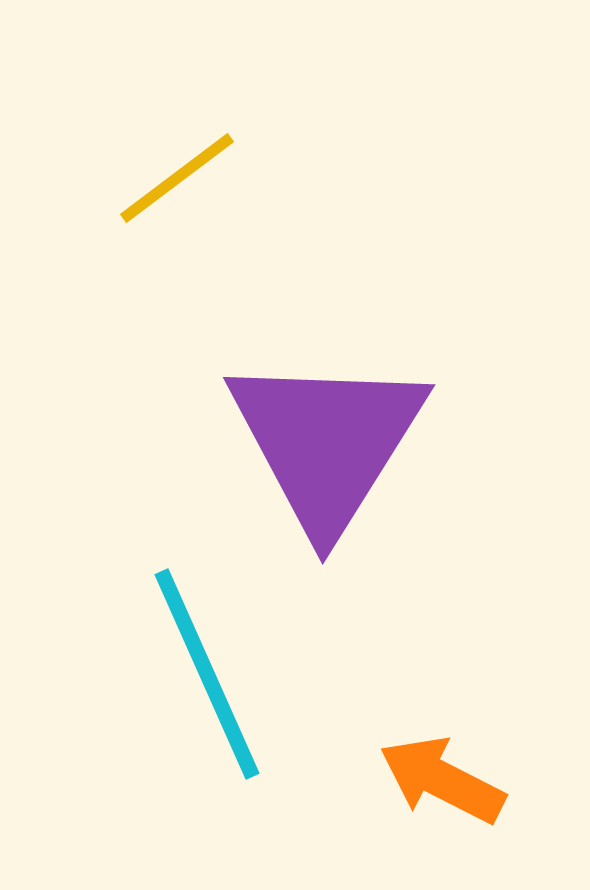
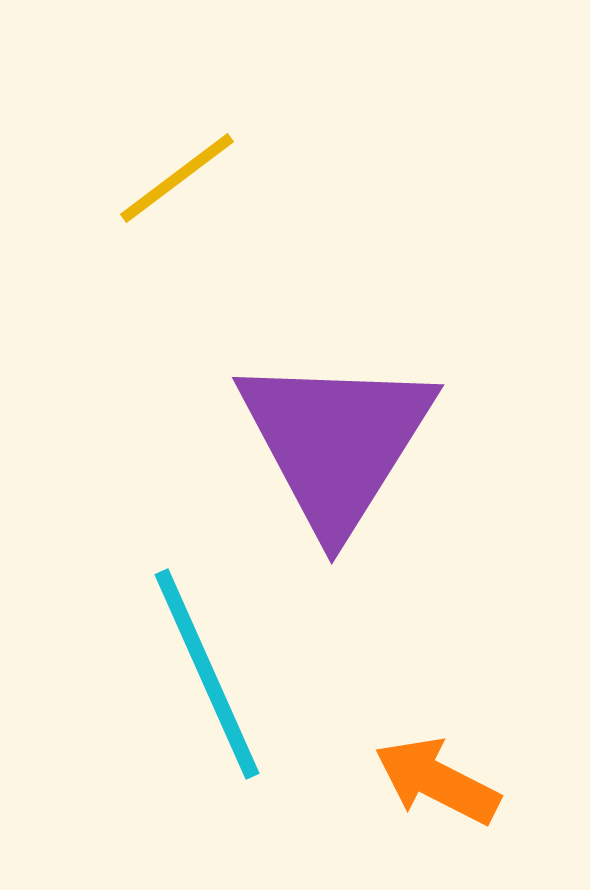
purple triangle: moved 9 px right
orange arrow: moved 5 px left, 1 px down
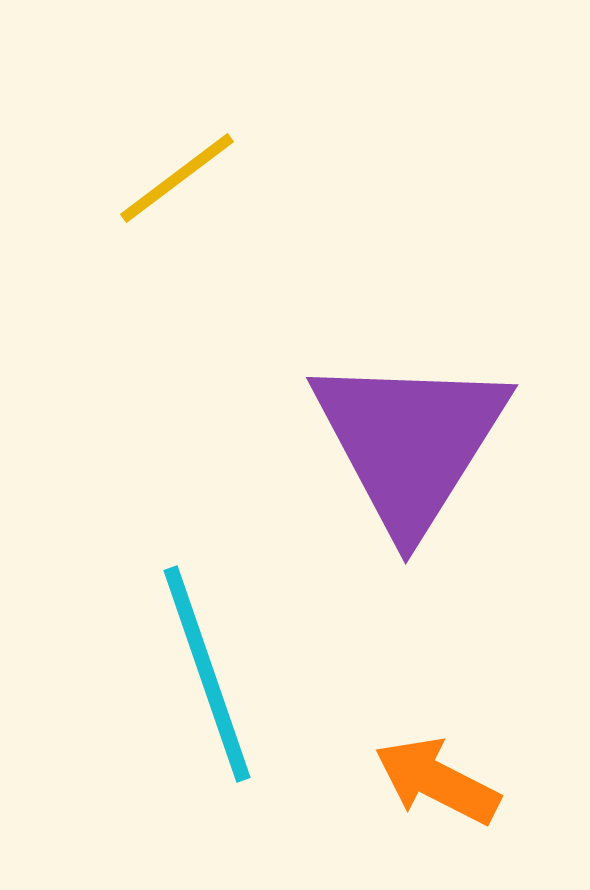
purple triangle: moved 74 px right
cyan line: rotated 5 degrees clockwise
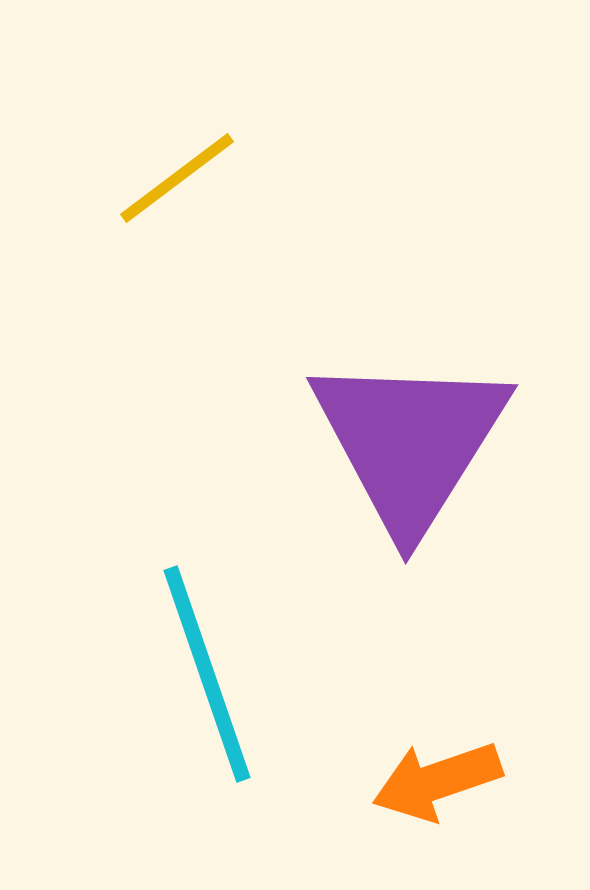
orange arrow: rotated 46 degrees counterclockwise
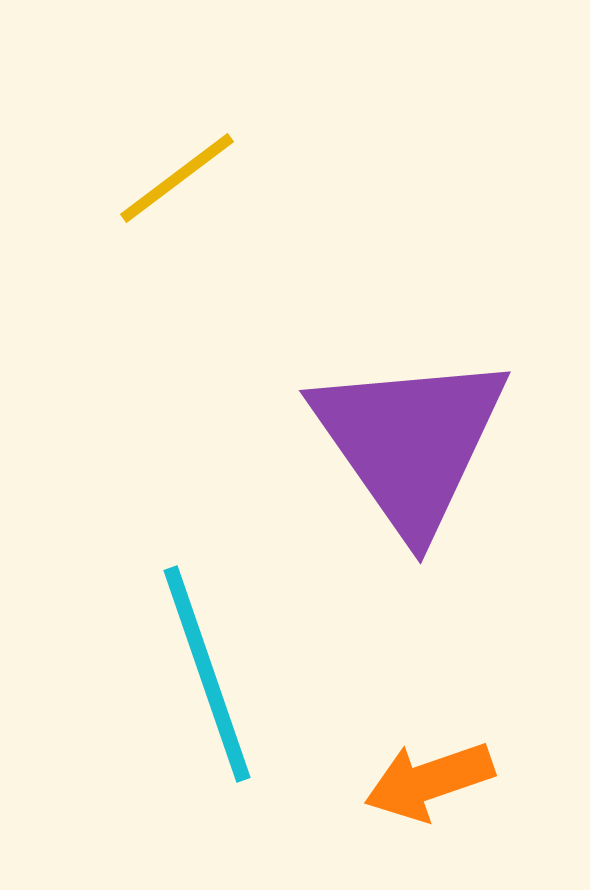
purple triangle: rotated 7 degrees counterclockwise
orange arrow: moved 8 px left
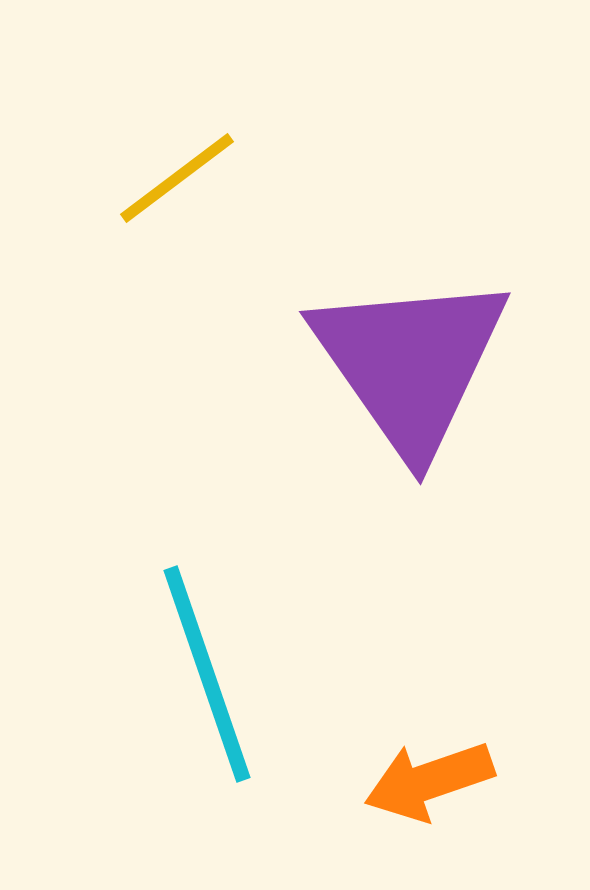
purple triangle: moved 79 px up
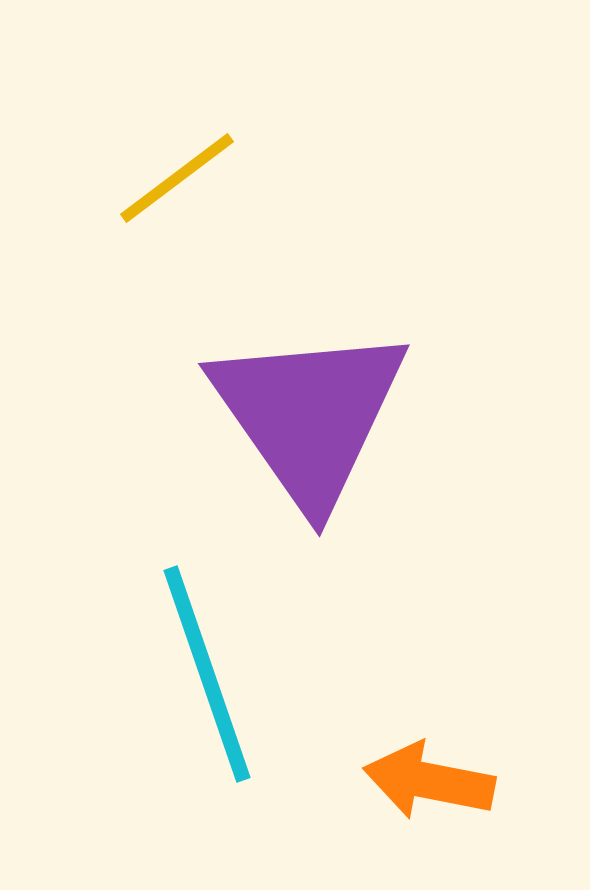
purple triangle: moved 101 px left, 52 px down
orange arrow: rotated 30 degrees clockwise
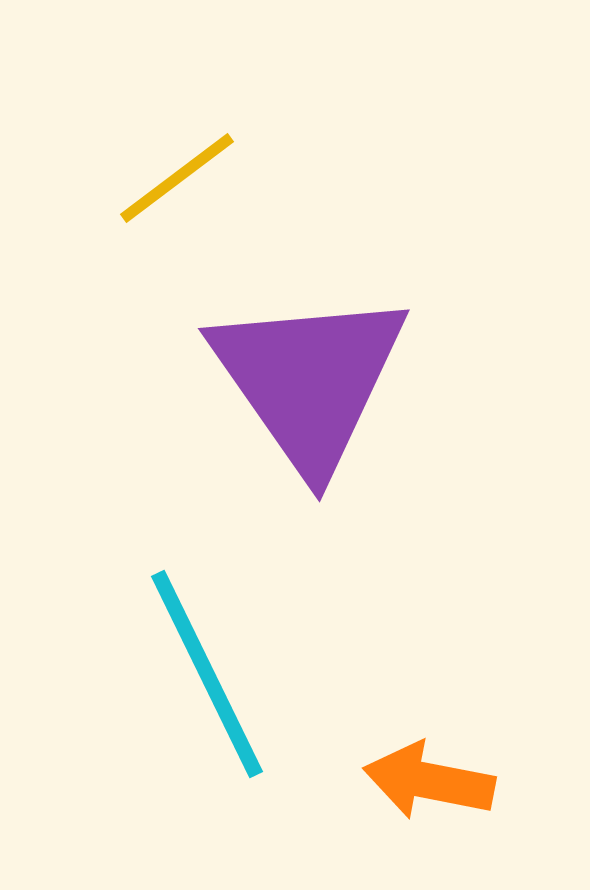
purple triangle: moved 35 px up
cyan line: rotated 7 degrees counterclockwise
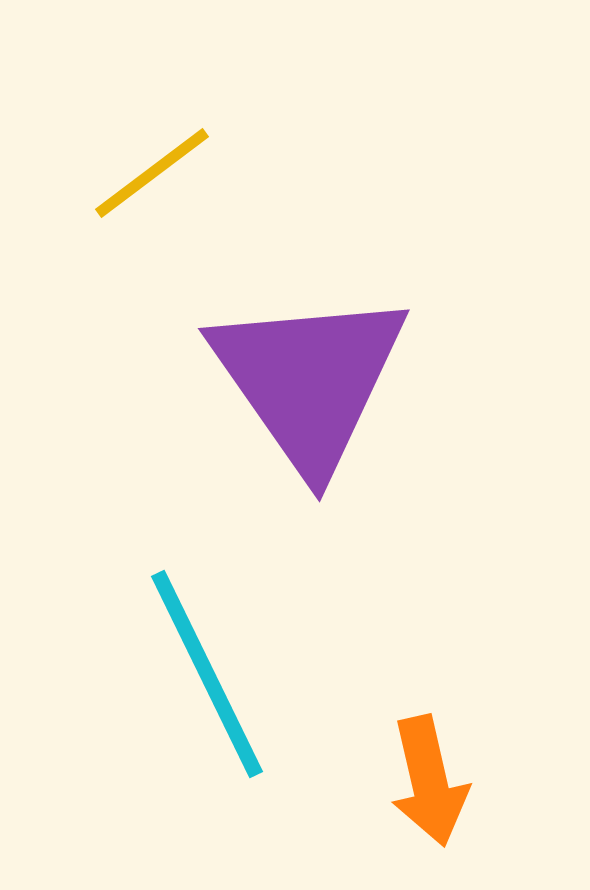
yellow line: moved 25 px left, 5 px up
orange arrow: rotated 114 degrees counterclockwise
